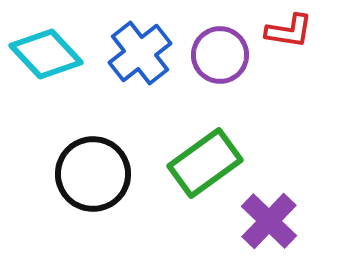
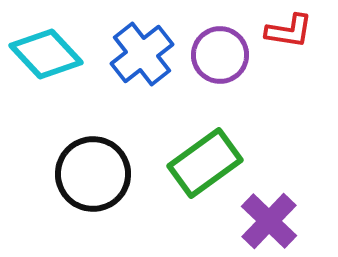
blue cross: moved 2 px right, 1 px down
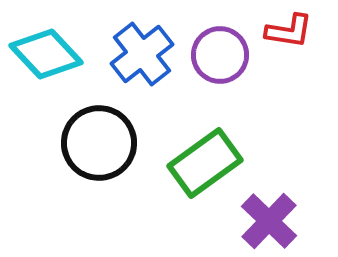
black circle: moved 6 px right, 31 px up
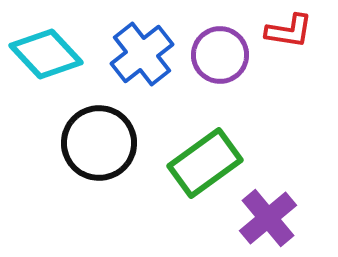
purple cross: moved 1 px left, 3 px up; rotated 6 degrees clockwise
